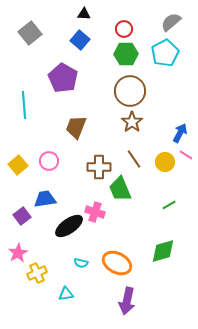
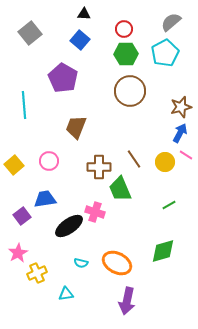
brown star: moved 49 px right, 15 px up; rotated 20 degrees clockwise
yellow square: moved 4 px left
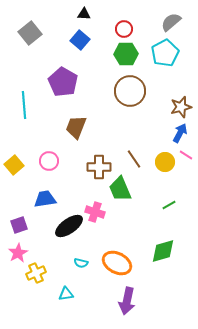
purple pentagon: moved 4 px down
purple square: moved 3 px left, 9 px down; rotated 18 degrees clockwise
yellow cross: moved 1 px left
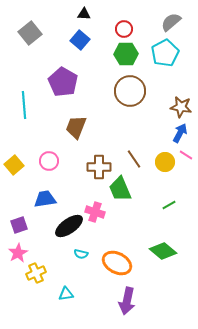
brown star: rotated 25 degrees clockwise
green diamond: rotated 56 degrees clockwise
cyan semicircle: moved 9 px up
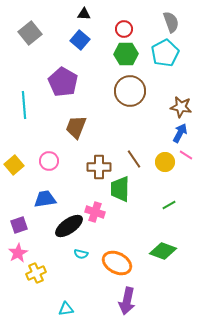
gray semicircle: rotated 110 degrees clockwise
green trapezoid: rotated 24 degrees clockwise
green diamond: rotated 20 degrees counterclockwise
cyan triangle: moved 15 px down
